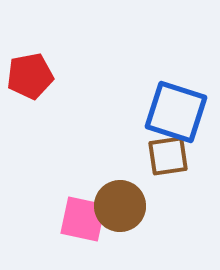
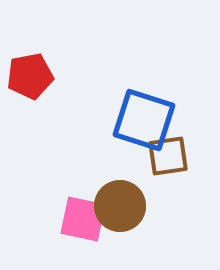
blue square: moved 32 px left, 8 px down
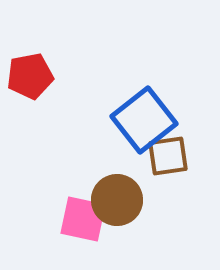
blue square: rotated 34 degrees clockwise
brown circle: moved 3 px left, 6 px up
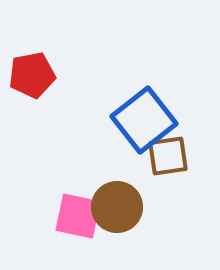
red pentagon: moved 2 px right, 1 px up
brown circle: moved 7 px down
pink square: moved 5 px left, 3 px up
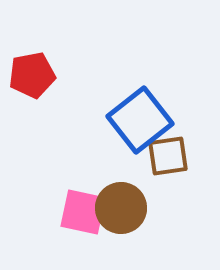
blue square: moved 4 px left
brown circle: moved 4 px right, 1 px down
pink square: moved 5 px right, 4 px up
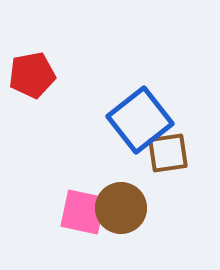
brown square: moved 3 px up
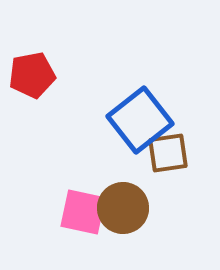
brown circle: moved 2 px right
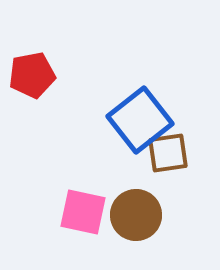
brown circle: moved 13 px right, 7 px down
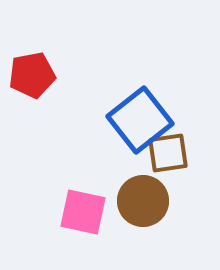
brown circle: moved 7 px right, 14 px up
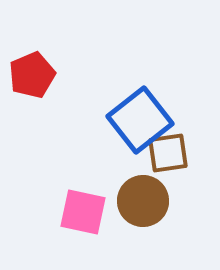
red pentagon: rotated 12 degrees counterclockwise
